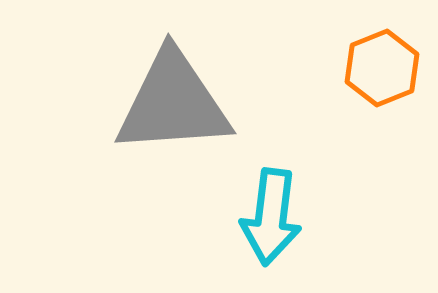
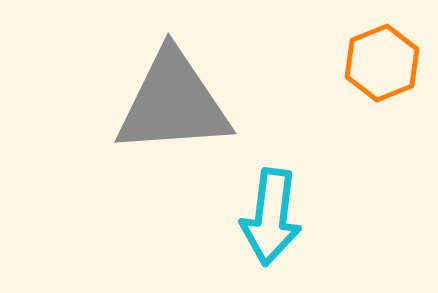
orange hexagon: moved 5 px up
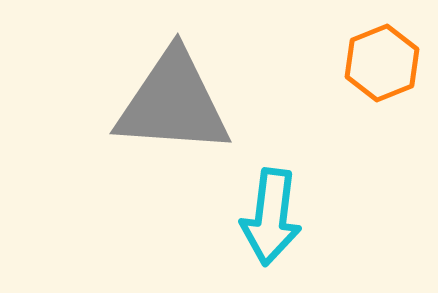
gray triangle: rotated 8 degrees clockwise
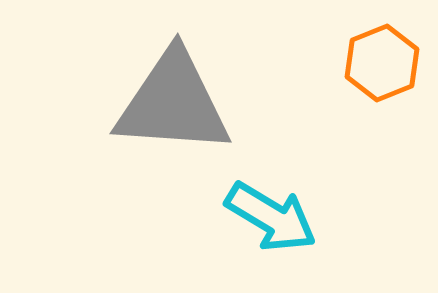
cyan arrow: rotated 66 degrees counterclockwise
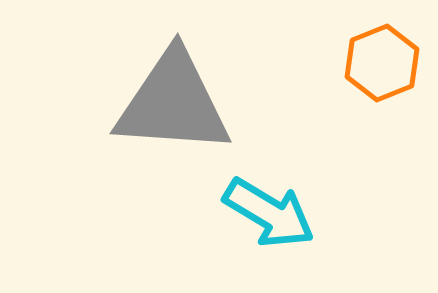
cyan arrow: moved 2 px left, 4 px up
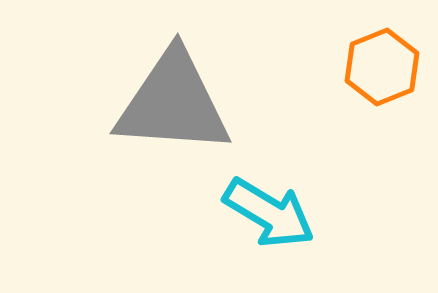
orange hexagon: moved 4 px down
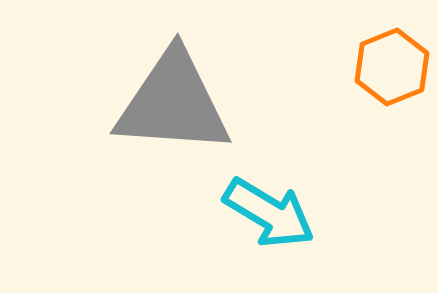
orange hexagon: moved 10 px right
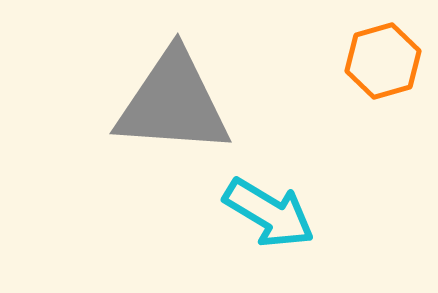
orange hexagon: moved 9 px left, 6 px up; rotated 6 degrees clockwise
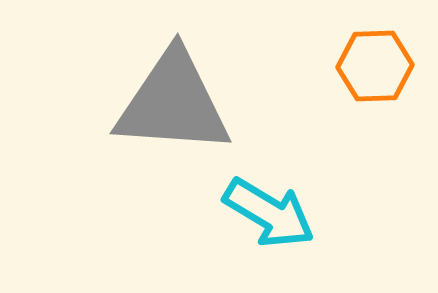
orange hexagon: moved 8 px left, 5 px down; rotated 14 degrees clockwise
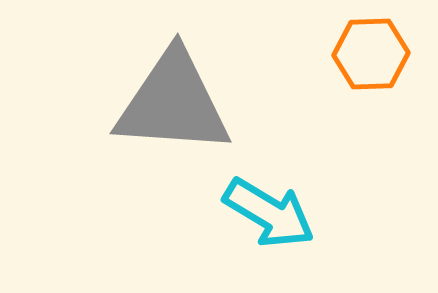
orange hexagon: moved 4 px left, 12 px up
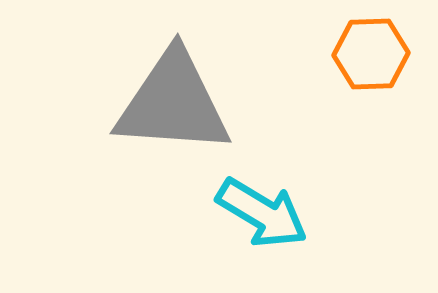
cyan arrow: moved 7 px left
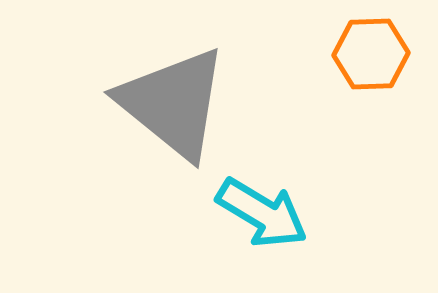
gray triangle: rotated 35 degrees clockwise
